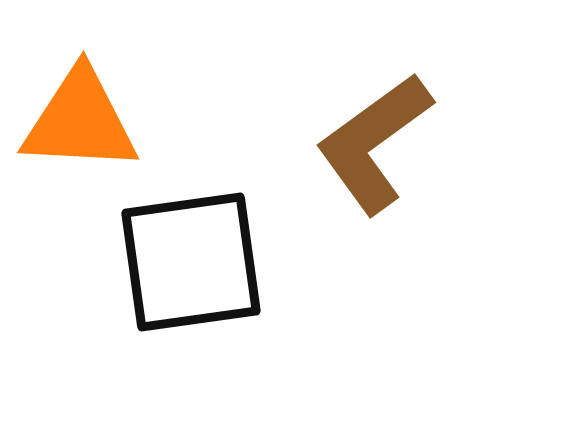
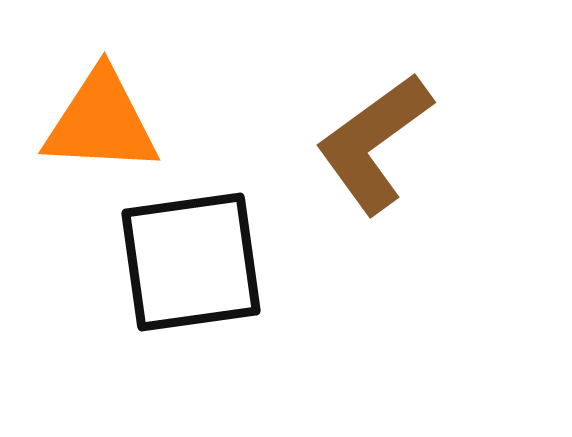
orange triangle: moved 21 px right, 1 px down
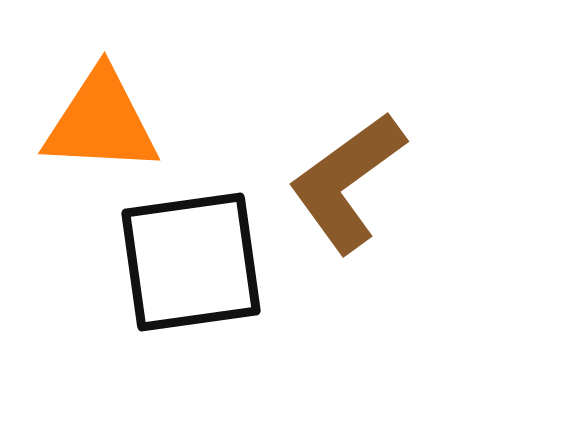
brown L-shape: moved 27 px left, 39 px down
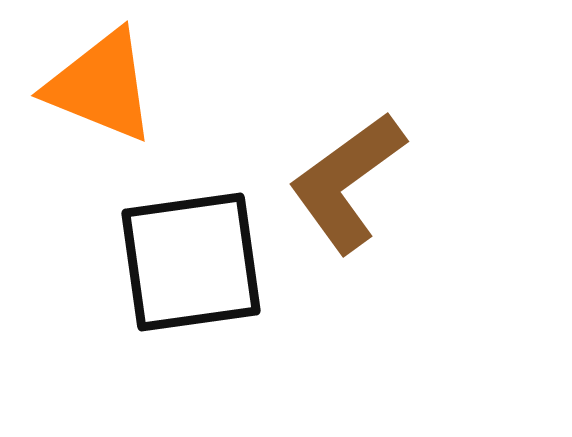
orange triangle: moved 36 px up; rotated 19 degrees clockwise
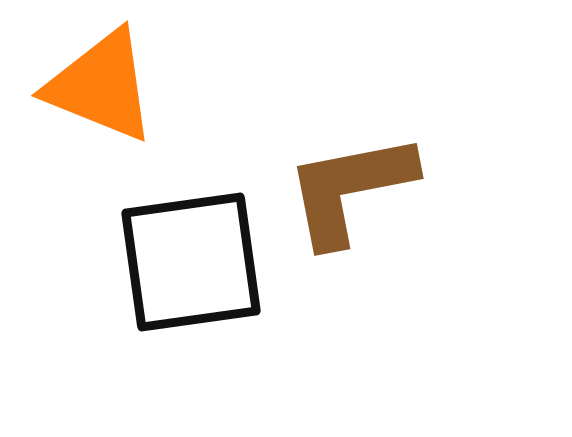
brown L-shape: moved 3 px right, 7 px down; rotated 25 degrees clockwise
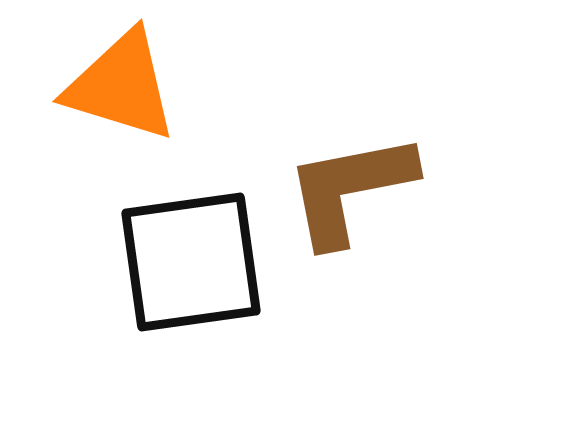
orange triangle: moved 20 px right; rotated 5 degrees counterclockwise
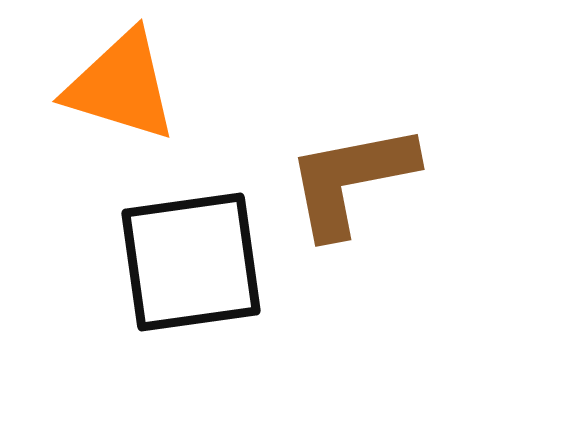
brown L-shape: moved 1 px right, 9 px up
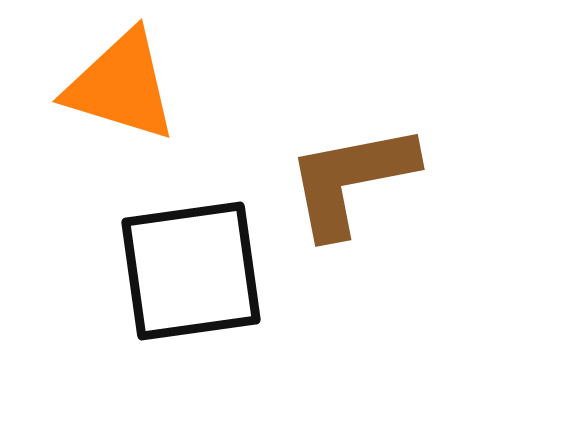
black square: moved 9 px down
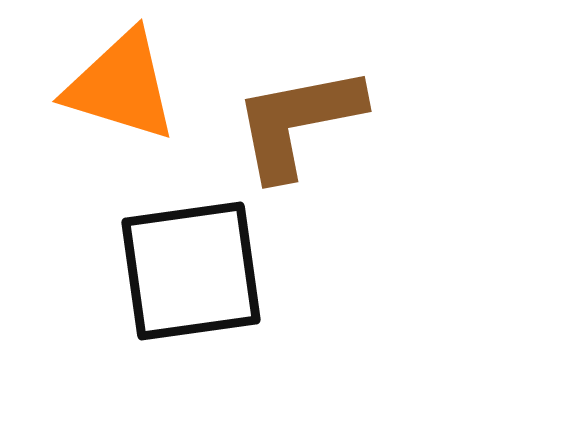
brown L-shape: moved 53 px left, 58 px up
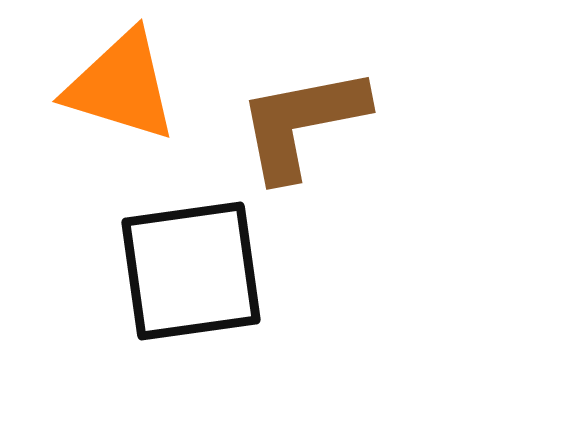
brown L-shape: moved 4 px right, 1 px down
